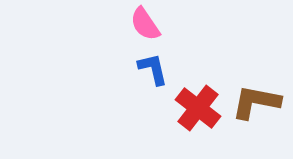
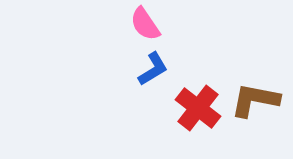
blue L-shape: rotated 72 degrees clockwise
brown L-shape: moved 1 px left, 2 px up
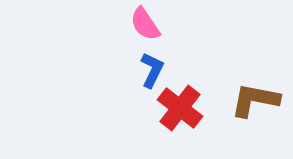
blue L-shape: moved 1 px left, 1 px down; rotated 33 degrees counterclockwise
red cross: moved 18 px left
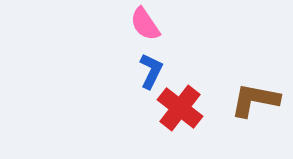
blue L-shape: moved 1 px left, 1 px down
